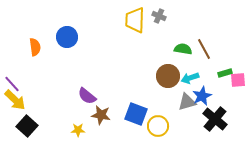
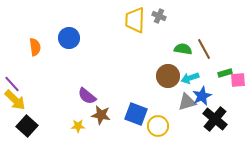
blue circle: moved 2 px right, 1 px down
yellow star: moved 4 px up
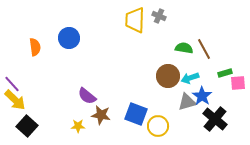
green semicircle: moved 1 px right, 1 px up
pink square: moved 3 px down
blue star: rotated 12 degrees counterclockwise
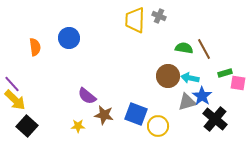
cyan arrow: rotated 30 degrees clockwise
pink square: rotated 14 degrees clockwise
brown star: moved 3 px right
